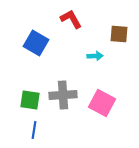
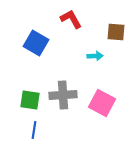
brown square: moved 3 px left, 2 px up
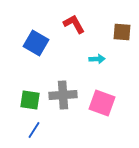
red L-shape: moved 3 px right, 5 px down
brown square: moved 6 px right
cyan arrow: moved 2 px right, 3 px down
pink square: rotated 8 degrees counterclockwise
blue line: rotated 24 degrees clockwise
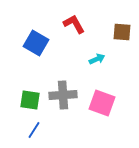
cyan arrow: rotated 21 degrees counterclockwise
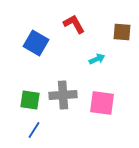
pink square: rotated 12 degrees counterclockwise
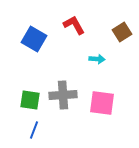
red L-shape: moved 1 px down
brown square: rotated 36 degrees counterclockwise
blue square: moved 2 px left, 4 px up
cyan arrow: rotated 28 degrees clockwise
blue line: rotated 12 degrees counterclockwise
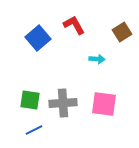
blue square: moved 4 px right, 1 px up; rotated 20 degrees clockwise
gray cross: moved 8 px down
pink square: moved 2 px right, 1 px down
blue line: rotated 42 degrees clockwise
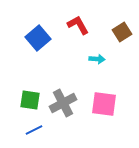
red L-shape: moved 4 px right
gray cross: rotated 24 degrees counterclockwise
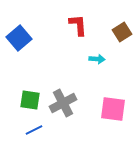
red L-shape: rotated 25 degrees clockwise
blue square: moved 19 px left
pink square: moved 9 px right, 5 px down
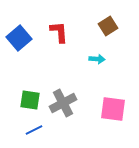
red L-shape: moved 19 px left, 7 px down
brown square: moved 14 px left, 6 px up
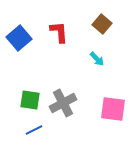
brown square: moved 6 px left, 2 px up; rotated 18 degrees counterclockwise
cyan arrow: rotated 42 degrees clockwise
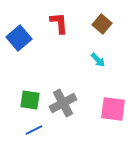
red L-shape: moved 9 px up
cyan arrow: moved 1 px right, 1 px down
